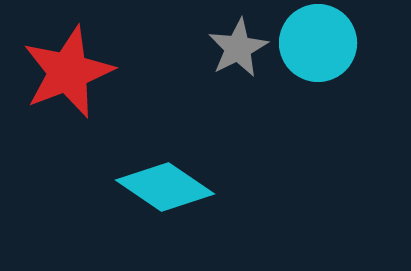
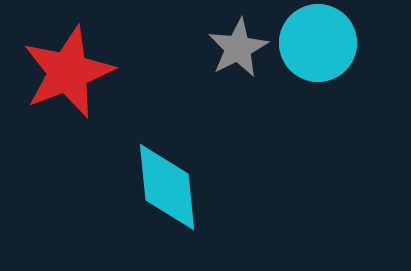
cyan diamond: moved 2 px right; rotated 50 degrees clockwise
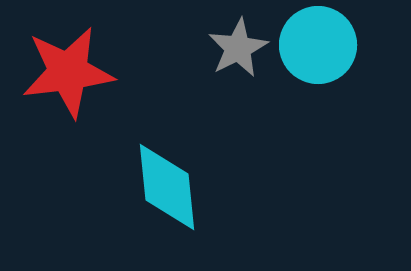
cyan circle: moved 2 px down
red star: rotated 14 degrees clockwise
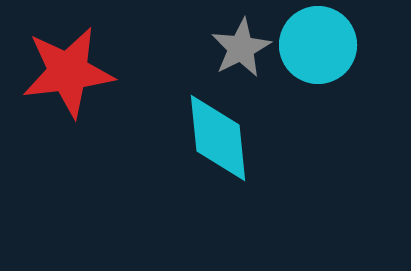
gray star: moved 3 px right
cyan diamond: moved 51 px right, 49 px up
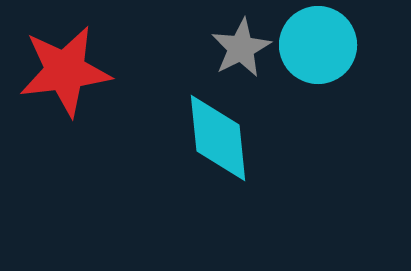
red star: moved 3 px left, 1 px up
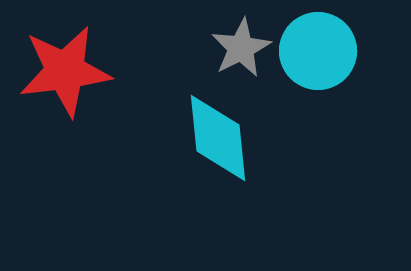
cyan circle: moved 6 px down
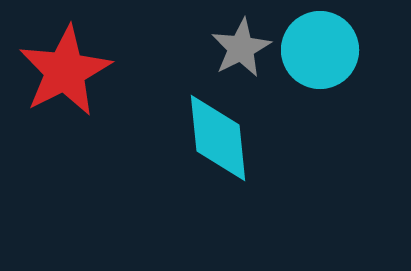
cyan circle: moved 2 px right, 1 px up
red star: rotated 20 degrees counterclockwise
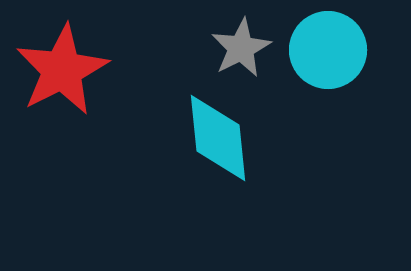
cyan circle: moved 8 px right
red star: moved 3 px left, 1 px up
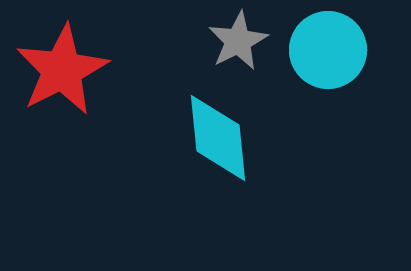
gray star: moved 3 px left, 7 px up
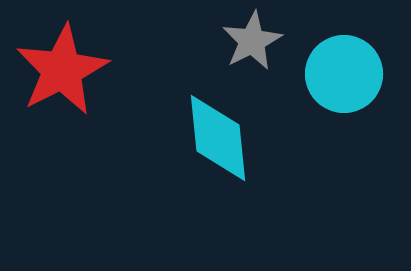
gray star: moved 14 px right
cyan circle: moved 16 px right, 24 px down
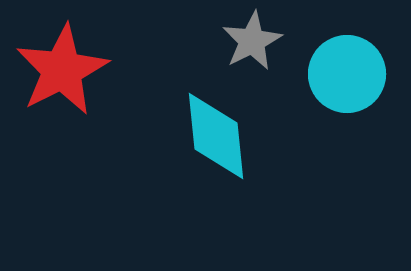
cyan circle: moved 3 px right
cyan diamond: moved 2 px left, 2 px up
